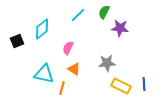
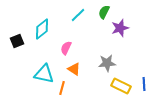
purple star: rotated 24 degrees counterclockwise
pink semicircle: moved 2 px left
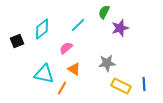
cyan line: moved 10 px down
pink semicircle: rotated 24 degrees clockwise
orange line: rotated 16 degrees clockwise
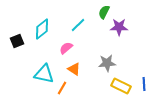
purple star: moved 1 px left, 1 px up; rotated 18 degrees clockwise
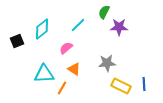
cyan triangle: rotated 15 degrees counterclockwise
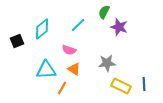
purple star: rotated 18 degrees clockwise
pink semicircle: moved 3 px right, 2 px down; rotated 120 degrees counterclockwise
cyan triangle: moved 2 px right, 4 px up
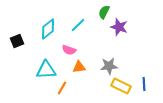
cyan diamond: moved 6 px right
gray star: moved 2 px right, 3 px down
orange triangle: moved 5 px right, 2 px up; rotated 40 degrees counterclockwise
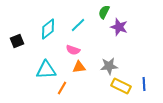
pink semicircle: moved 4 px right
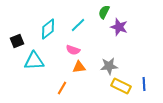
cyan triangle: moved 12 px left, 9 px up
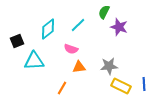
pink semicircle: moved 2 px left, 1 px up
